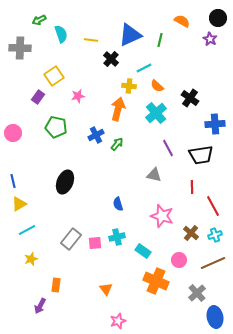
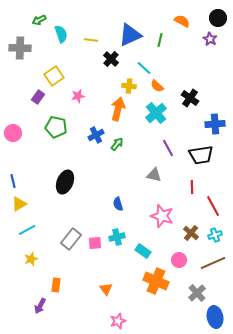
cyan line at (144, 68): rotated 70 degrees clockwise
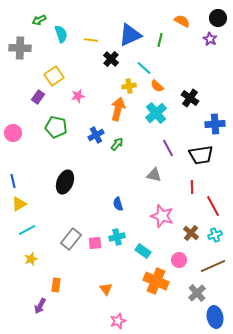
yellow cross at (129, 86): rotated 16 degrees counterclockwise
brown line at (213, 263): moved 3 px down
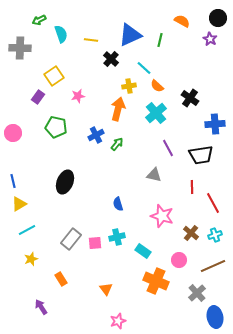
red line at (213, 206): moved 3 px up
orange rectangle at (56, 285): moved 5 px right, 6 px up; rotated 40 degrees counterclockwise
purple arrow at (40, 306): moved 1 px right, 1 px down; rotated 119 degrees clockwise
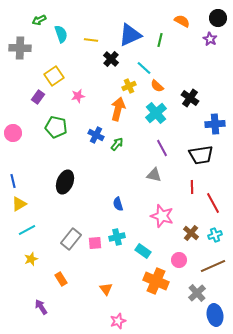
yellow cross at (129, 86): rotated 16 degrees counterclockwise
blue cross at (96, 135): rotated 35 degrees counterclockwise
purple line at (168, 148): moved 6 px left
blue ellipse at (215, 317): moved 2 px up
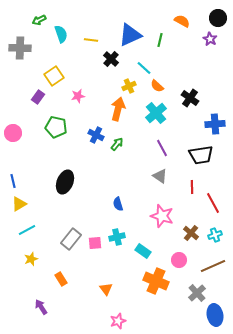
gray triangle at (154, 175): moved 6 px right, 1 px down; rotated 21 degrees clockwise
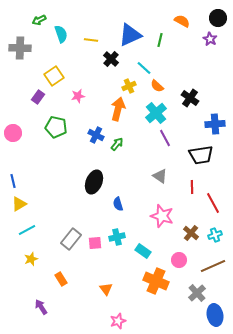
purple line at (162, 148): moved 3 px right, 10 px up
black ellipse at (65, 182): moved 29 px right
